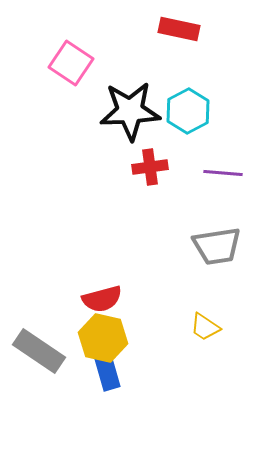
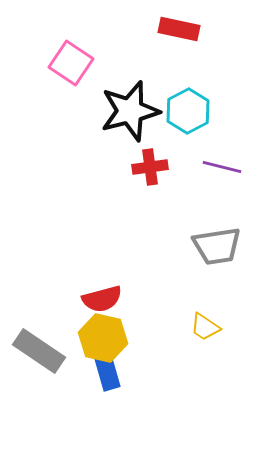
black star: rotated 12 degrees counterclockwise
purple line: moved 1 px left, 6 px up; rotated 9 degrees clockwise
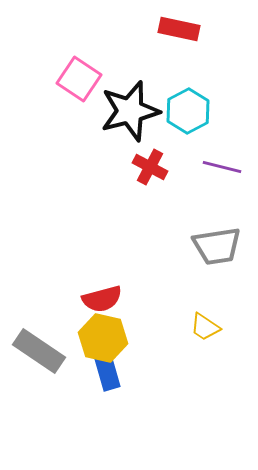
pink square: moved 8 px right, 16 px down
red cross: rotated 36 degrees clockwise
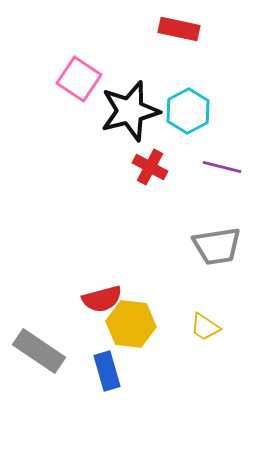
yellow hexagon: moved 28 px right, 14 px up; rotated 6 degrees counterclockwise
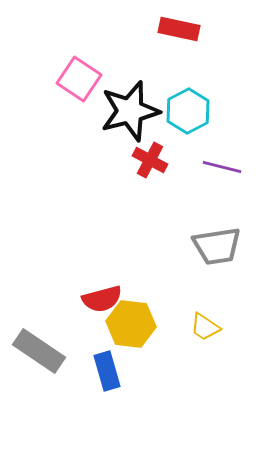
red cross: moved 7 px up
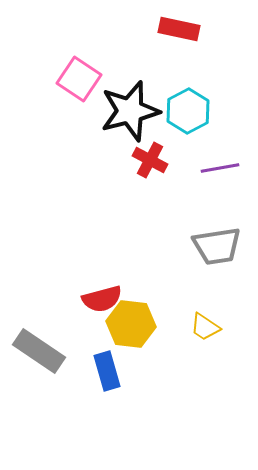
purple line: moved 2 px left, 1 px down; rotated 24 degrees counterclockwise
